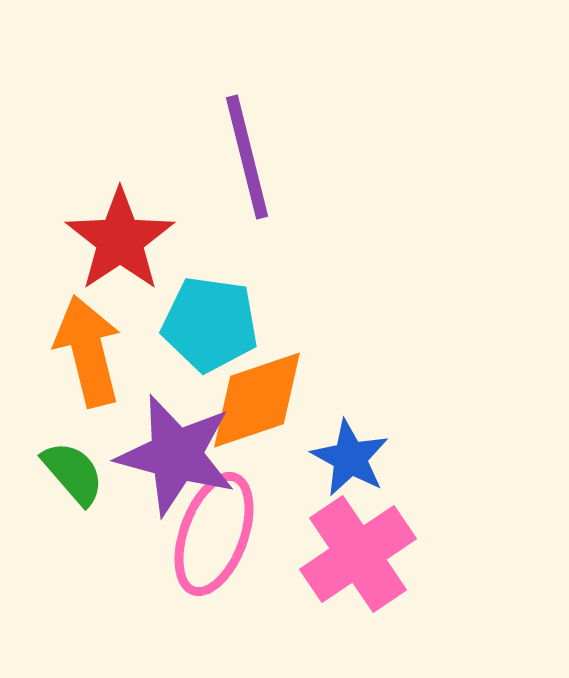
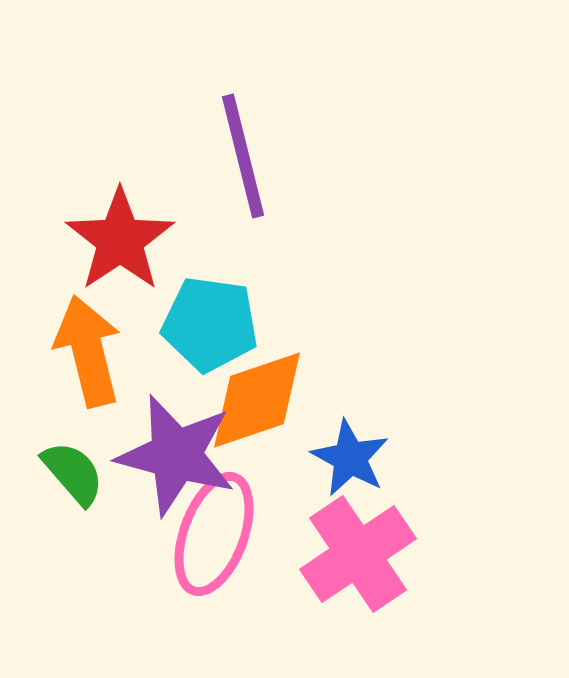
purple line: moved 4 px left, 1 px up
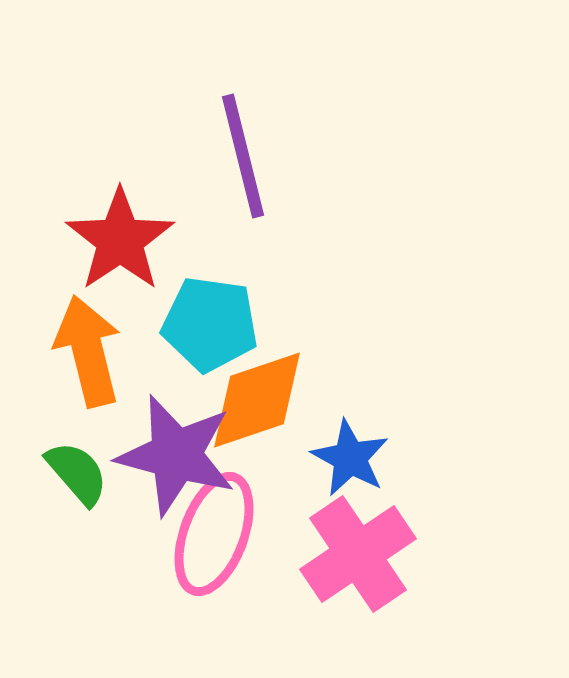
green semicircle: moved 4 px right
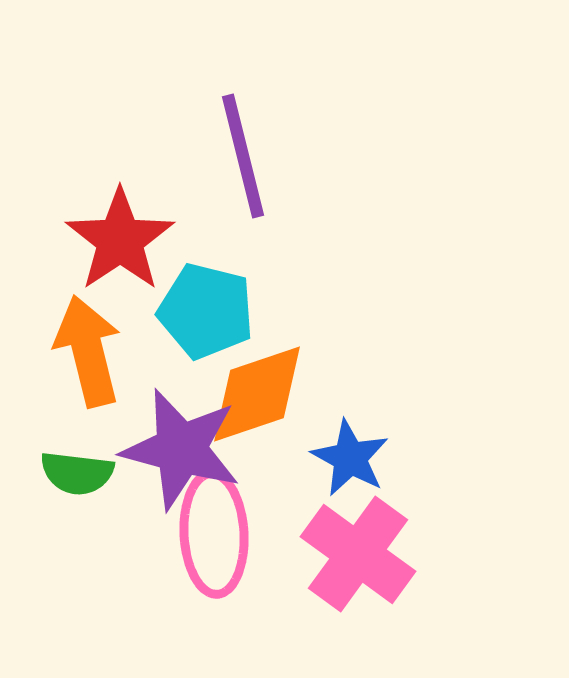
cyan pentagon: moved 4 px left, 13 px up; rotated 6 degrees clockwise
orange diamond: moved 6 px up
purple star: moved 5 px right, 6 px up
green semicircle: rotated 138 degrees clockwise
pink ellipse: rotated 23 degrees counterclockwise
pink cross: rotated 20 degrees counterclockwise
